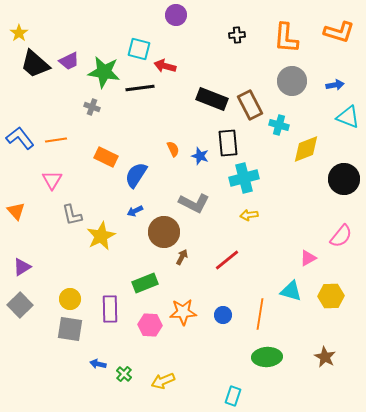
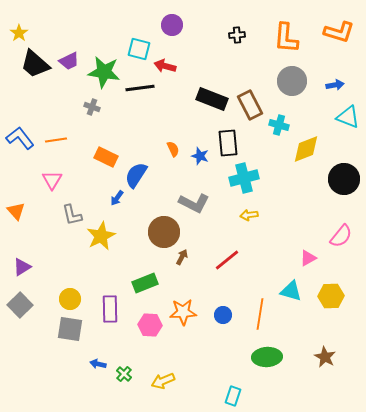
purple circle at (176, 15): moved 4 px left, 10 px down
blue arrow at (135, 211): moved 18 px left, 13 px up; rotated 28 degrees counterclockwise
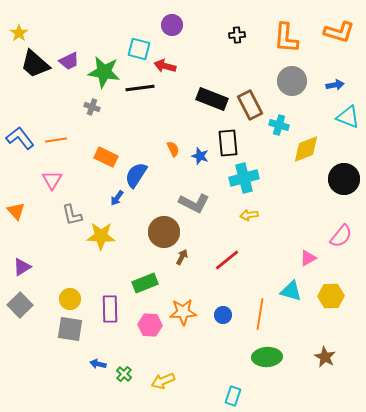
yellow star at (101, 236): rotated 28 degrees clockwise
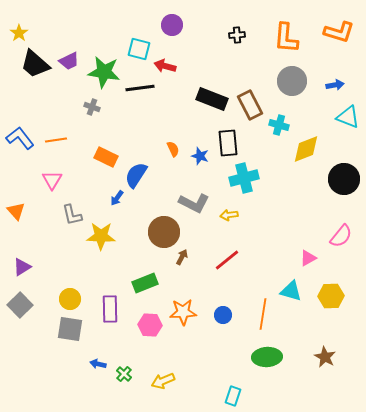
yellow arrow at (249, 215): moved 20 px left
orange line at (260, 314): moved 3 px right
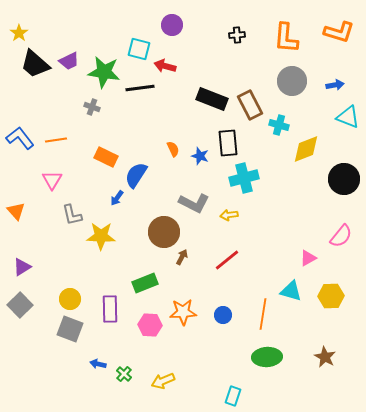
gray square at (70, 329): rotated 12 degrees clockwise
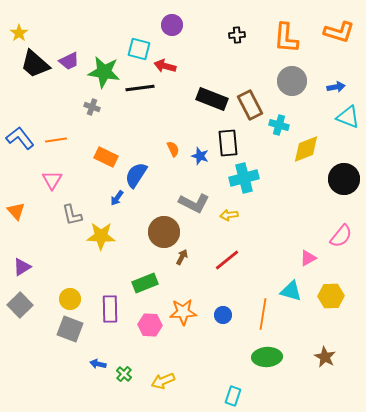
blue arrow at (335, 85): moved 1 px right, 2 px down
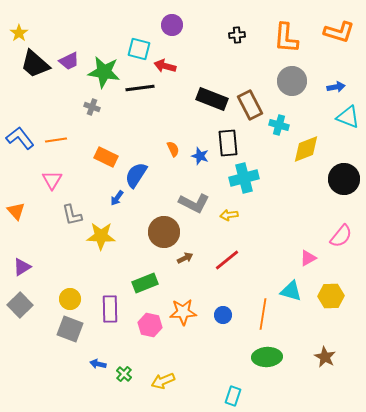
brown arrow at (182, 257): moved 3 px right, 1 px down; rotated 35 degrees clockwise
pink hexagon at (150, 325): rotated 10 degrees clockwise
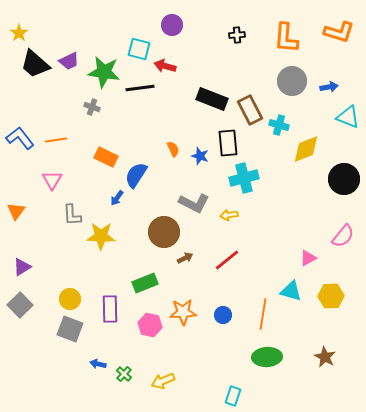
blue arrow at (336, 87): moved 7 px left
brown rectangle at (250, 105): moved 5 px down
orange triangle at (16, 211): rotated 18 degrees clockwise
gray L-shape at (72, 215): rotated 10 degrees clockwise
pink semicircle at (341, 236): moved 2 px right
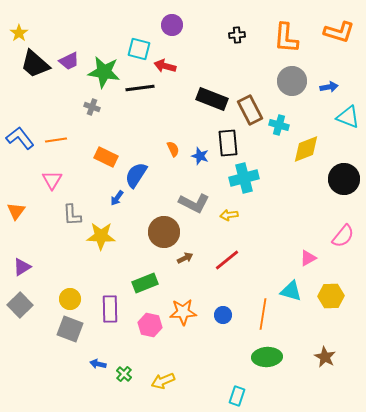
cyan rectangle at (233, 396): moved 4 px right
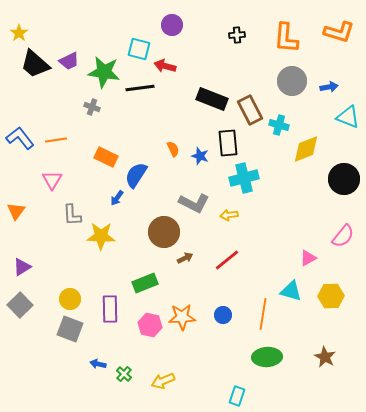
orange star at (183, 312): moved 1 px left, 5 px down
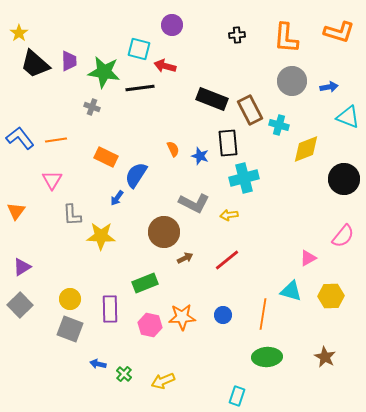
purple trapezoid at (69, 61): rotated 65 degrees counterclockwise
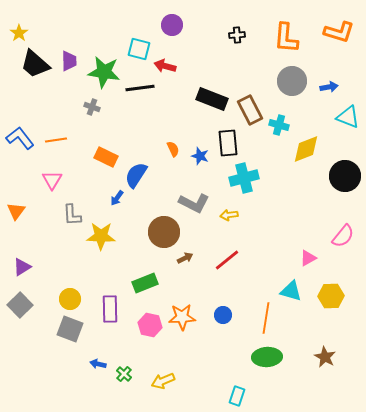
black circle at (344, 179): moved 1 px right, 3 px up
orange line at (263, 314): moved 3 px right, 4 px down
